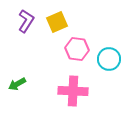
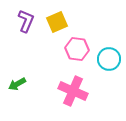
purple L-shape: rotated 10 degrees counterclockwise
pink cross: rotated 20 degrees clockwise
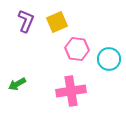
pink cross: moved 2 px left; rotated 32 degrees counterclockwise
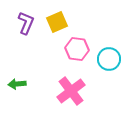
purple L-shape: moved 2 px down
green arrow: rotated 24 degrees clockwise
pink cross: rotated 28 degrees counterclockwise
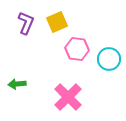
pink cross: moved 3 px left, 6 px down; rotated 8 degrees counterclockwise
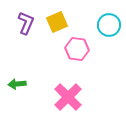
cyan circle: moved 34 px up
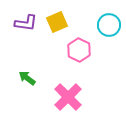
purple L-shape: rotated 75 degrees clockwise
pink hexagon: moved 2 px right, 1 px down; rotated 20 degrees clockwise
green arrow: moved 10 px right, 6 px up; rotated 42 degrees clockwise
